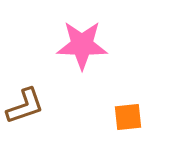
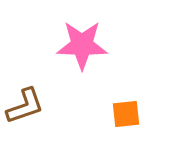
orange square: moved 2 px left, 3 px up
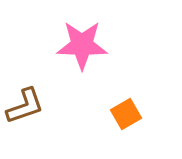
orange square: rotated 24 degrees counterclockwise
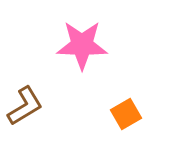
brown L-shape: rotated 12 degrees counterclockwise
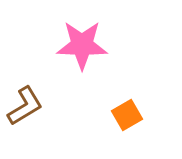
orange square: moved 1 px right, 1 px down
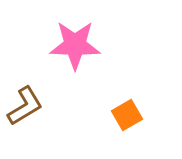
pink star: moved 7 px left
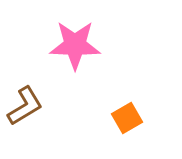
orange square: moved 3 px down
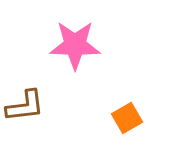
brown L-shape: rotated 24 degrees clockwise
